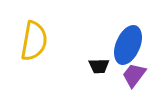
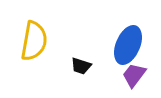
black trapezoid: moved 18 px left; rotated 20 degrees clockwise
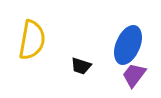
yellow semicircle: moved 2 px left, 1 px up
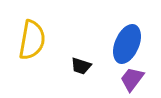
blue ellipse: moved 1 px left, 1 px up
purple trapezoid: moved 2 px left, 4 px down
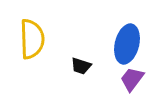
yellow semicircle: moved 1 px up; rotated 12 degrees counterclockwise
blue ellipse: rotated 9 degrees counterclockwise
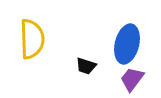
black trapezoid: moved 5 px right
